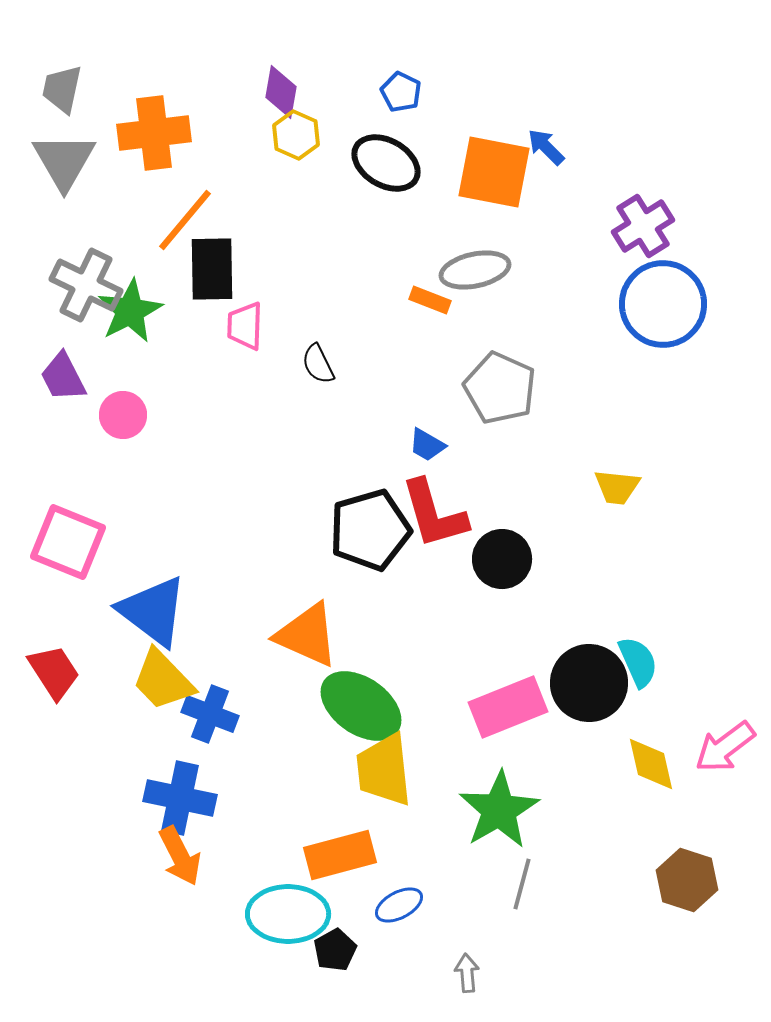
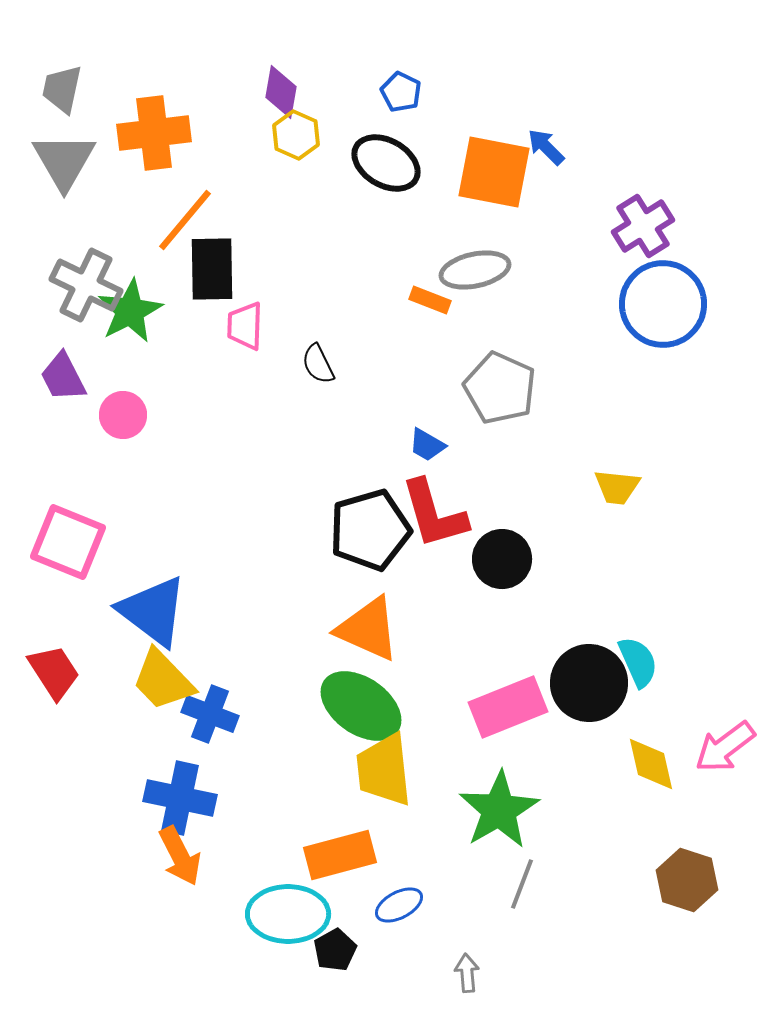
orange triangle at (307, 635): moved 61 px right, 6 px up
gray line at (522, 884): rotated 6 degrees clockwise
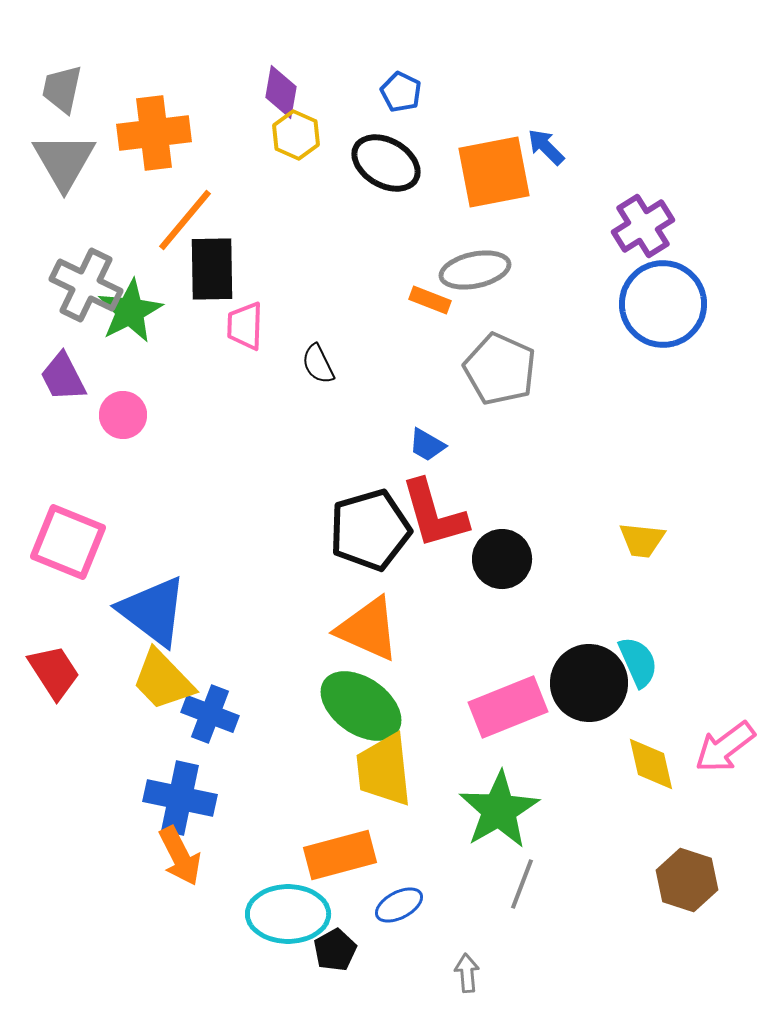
orange square at (494, 172): rotated 22 degrees counterclockwise
gray pentagon at (500, 388): moved 19 px up
yellow trapezoid at (617, 487): moved 25 px right, 53 px down
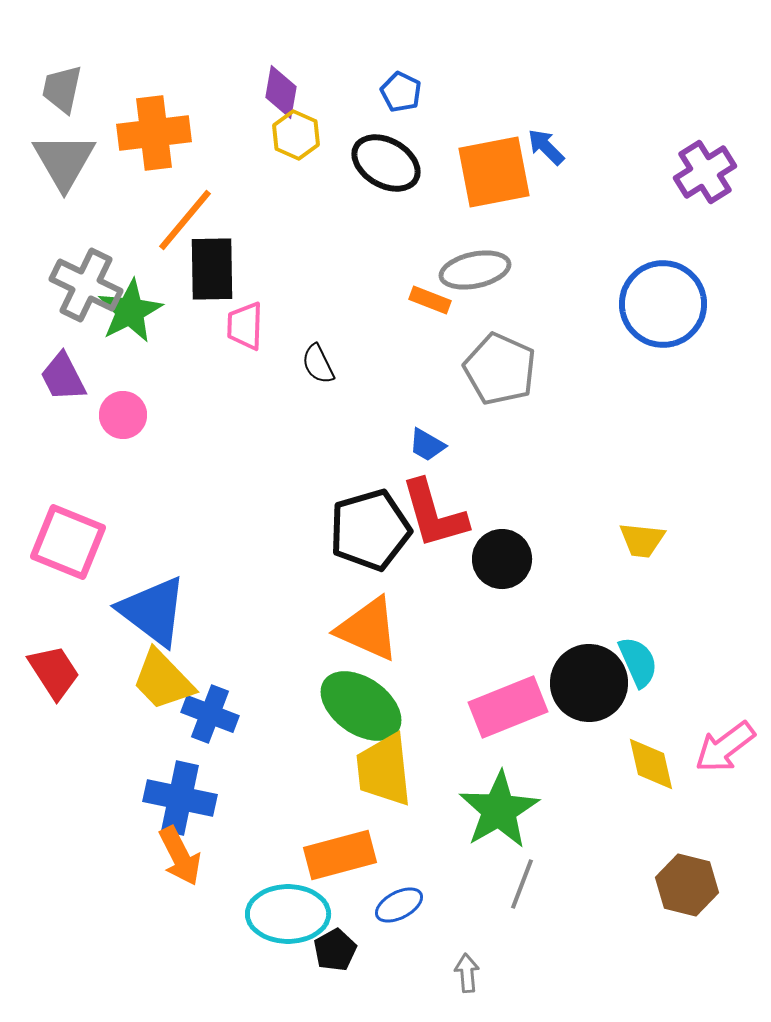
purple cross at (643, 226): moved 62 px right, 54 px up
brown hexagon at (687, 880): moved 5 px down; rotated 4 degrees counterclockwise
